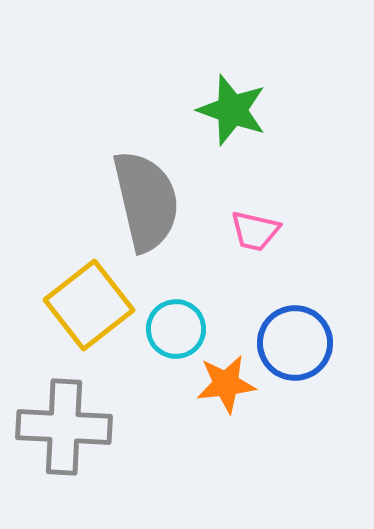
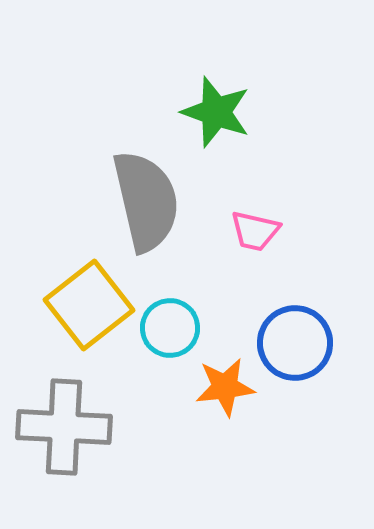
green star: moved 16 px left, 2 px down
cyan circle: moved 6 px left, 1 px up
orange star: moved 1 px left, 3 px down
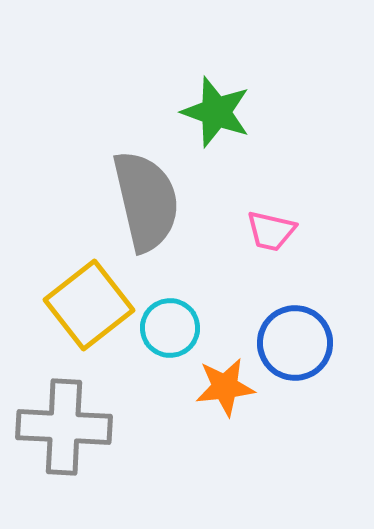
pink trapezoid: moved 16 px right
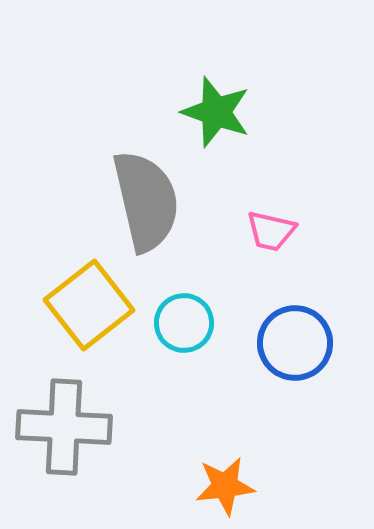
cyan circle: moved 14 px right, 5 px up
orange star: moved 99 px down
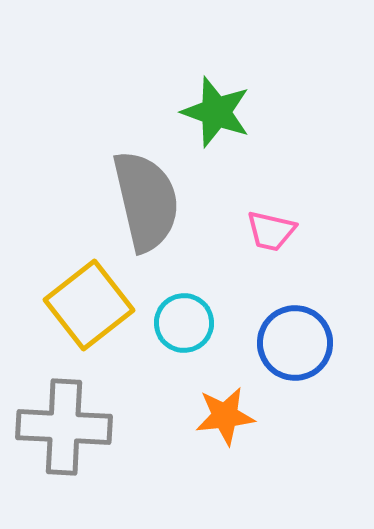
orange star: moved 70 px up
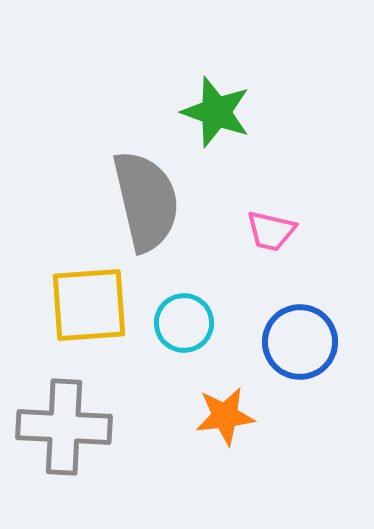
yellow square: rotated 34 degrees clockwise
blue circle: moved 5 px right, 1 px up
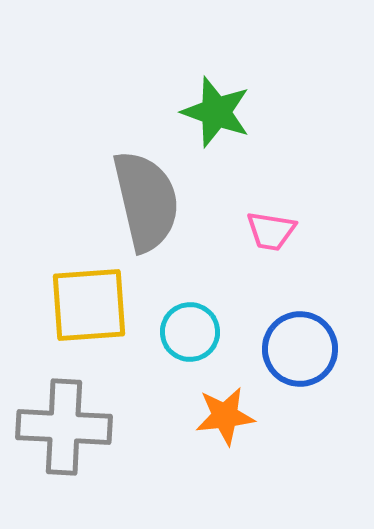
pink trapezoid: rotated 4 degrees counterclockwise
cyan circle: moved 6 px right, 9 px down
blue circle: moved 7 px down
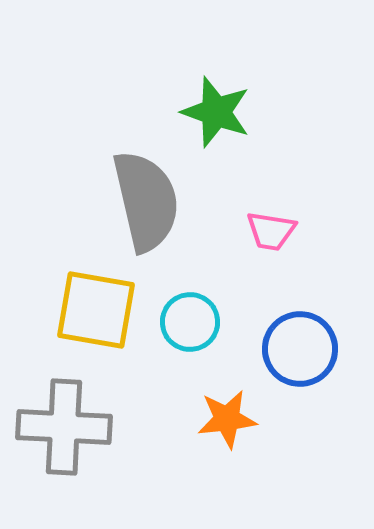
yellow square: moved 7 px right, 5 px down; rotated 14 degrees clockwise
cyan circle: moved 10 px up
orange star: moved 2 px right, 3 px down
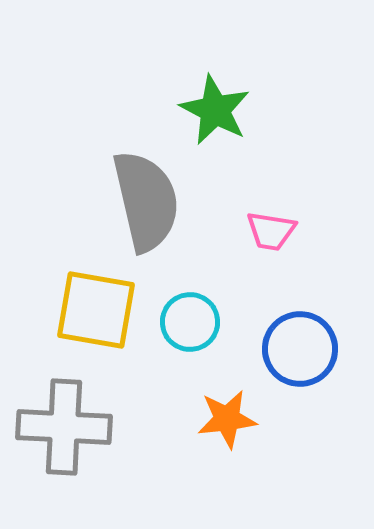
green star: moved 1 px left, 2 px up; rotated 8 degrees clockwise
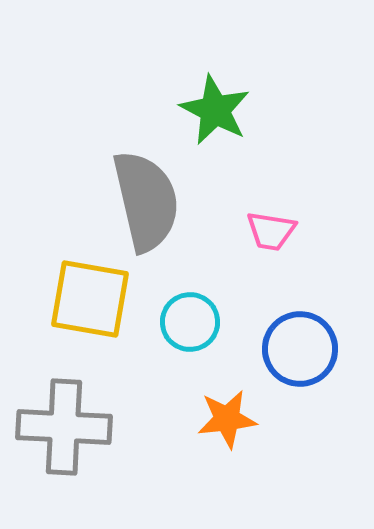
yellow square: moved 6 px left, 11 px up
